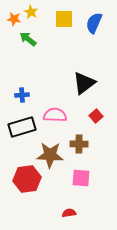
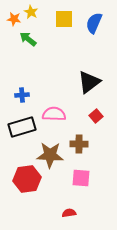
black triangle: moved 5 px right, 1 px up
pink semicircle: moved 1 px left, 1 px up
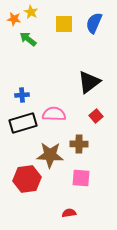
yellow square: moved 5 px down
black rectangle: moved 1 px right, 4 px up
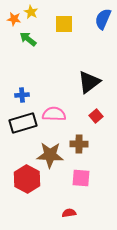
blue semicircle: moved 9 px right, 4 px up
red hexagon: rotated 24 degrees counterclockwise
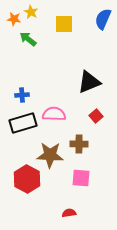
black triangle: rotated 15 degrees clockwise
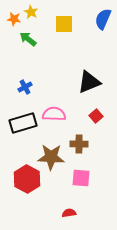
blue cross: moved 3 px right, 8 px up; rotated 24 degrees counterclockwise
brown star: moved 1 px right, 2 px down
